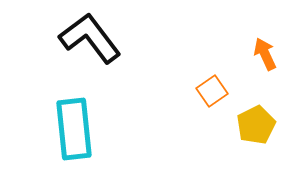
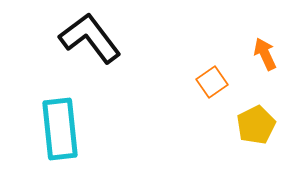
orange square: moved 9 px up
cyan rectangle: moved 14 px left
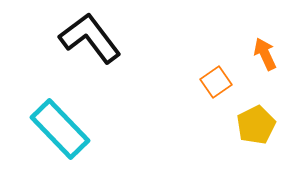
orange square: moved 4 px right
cyan rectangle: rotated 38 degrees counterclockwise
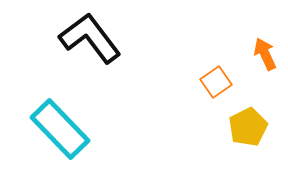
yellow pentagon: moved 8 px left, 2 px down
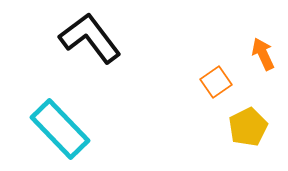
orange arrow: moved 2 px left
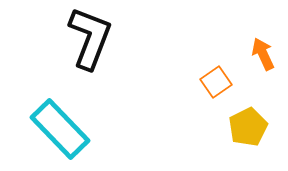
black L-shape: rotated 58 degrees clockwise
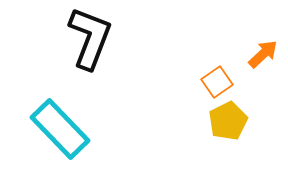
orange arrow: rotated 72 degrees clockwise
orange square: moved 1 px right
yellow pentagon: moved 20 px left, 6 px up
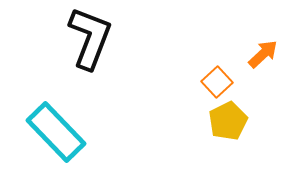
orange square: rotated 8 degrees counterclockwise
cyan rectangle: moved 4 px left, 3 px down
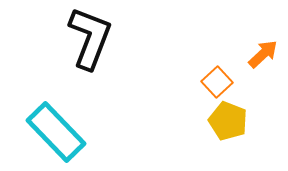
yellow pentagon: rotated 24 degrees counterclockwise
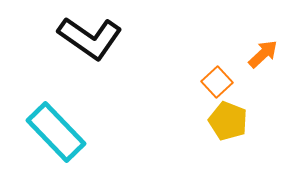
black L-shape: rotated 104 degrees clockwise
